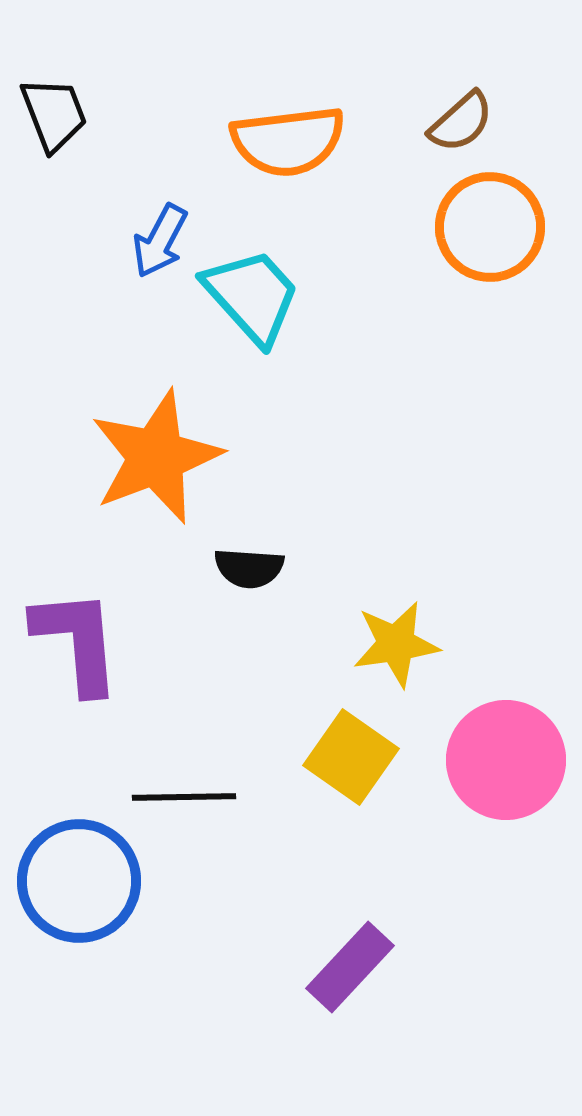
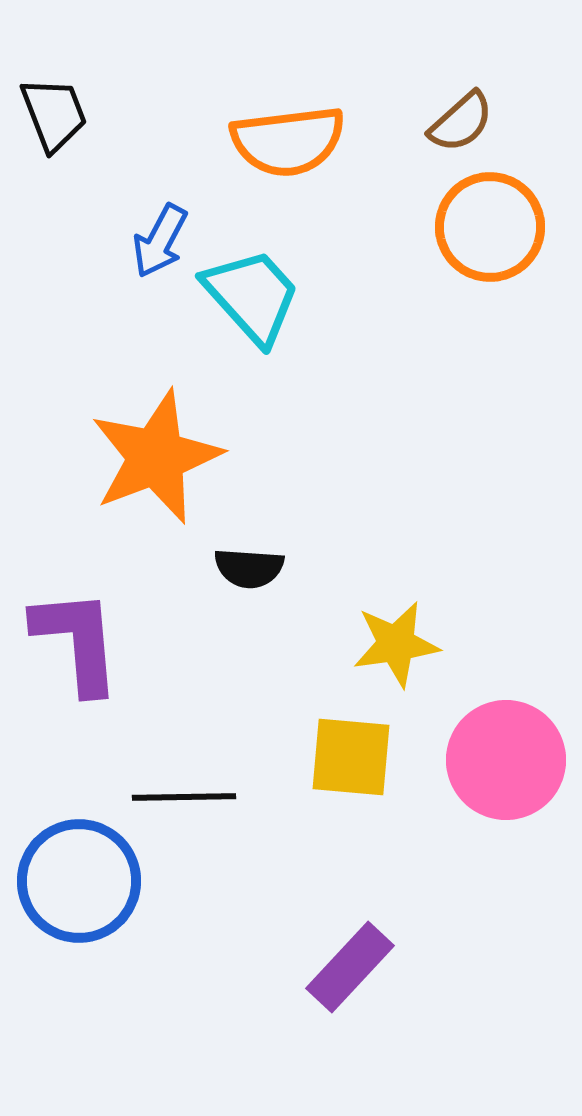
yellow square: rotated 30 degrees counterclockwise
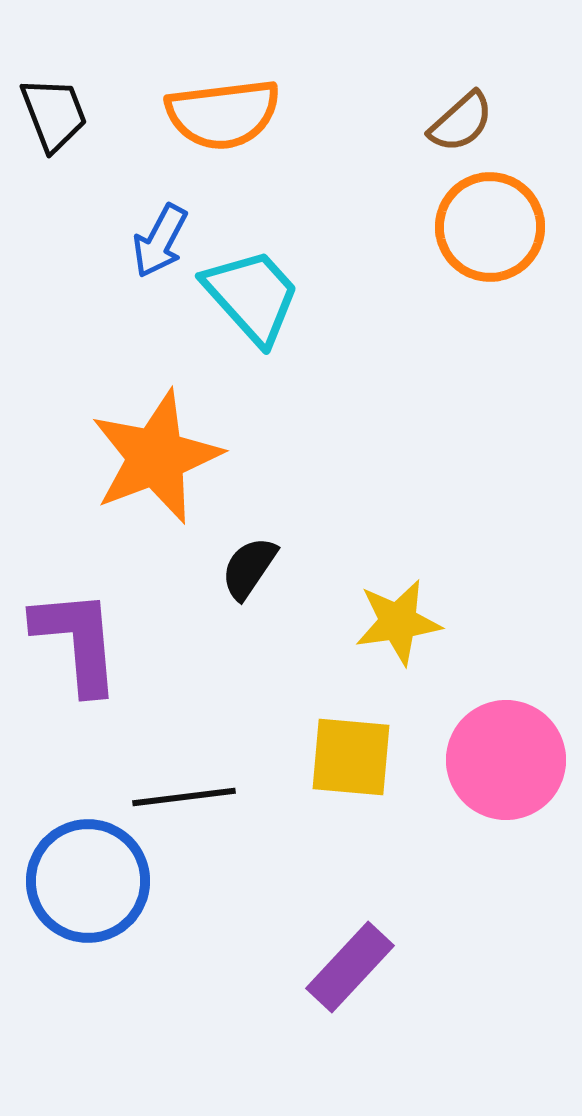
orange semicircle: moved 65 px left, 27 px up
black semicircle: rotated 120 degrees clockwise
yellow star: moved 2 px right, 22 px up
black line: rotated 6 degrees counterclockwise
blue circle: moved 9 px right
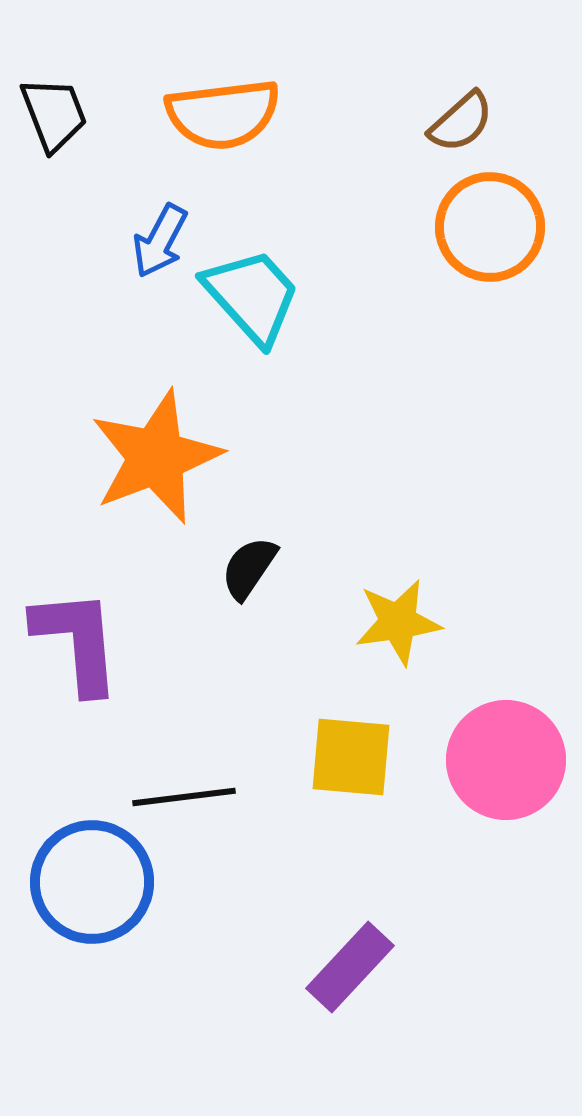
blue circle: moved 4 px right, 1 px down
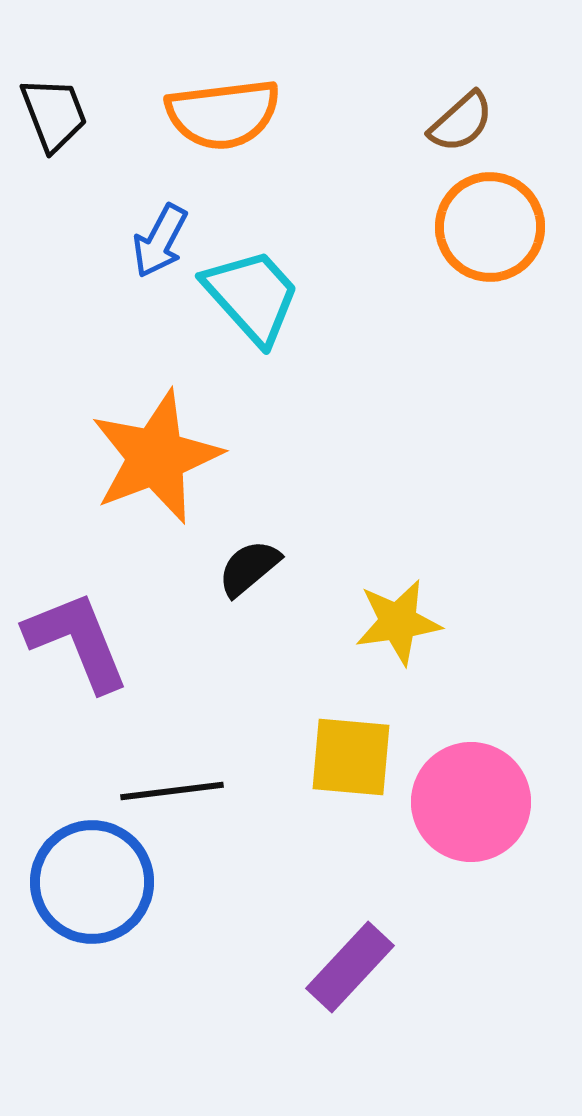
black semicircle: rotated 16 degrees clockwise
purple L-shape: rotated 17 degrees counterclockwise
pink circle: moved 35 px left, 42 px down
black line: moved 12 px left, 6 px up
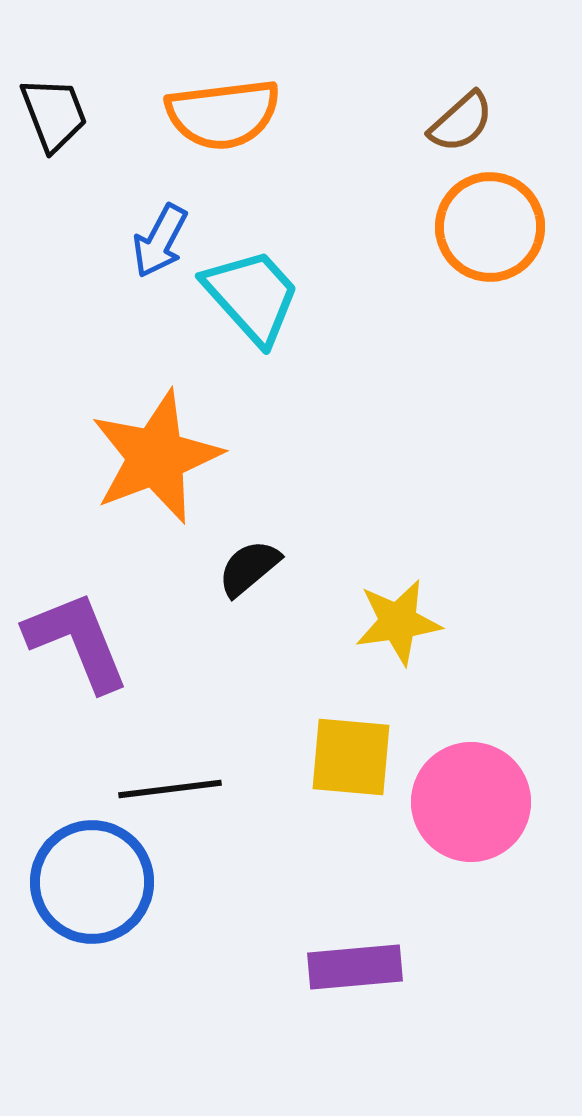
black line: moved 2 px left, 2 px up
purple rectangle: moved 5 px right; rotated 42 degrees clockwise
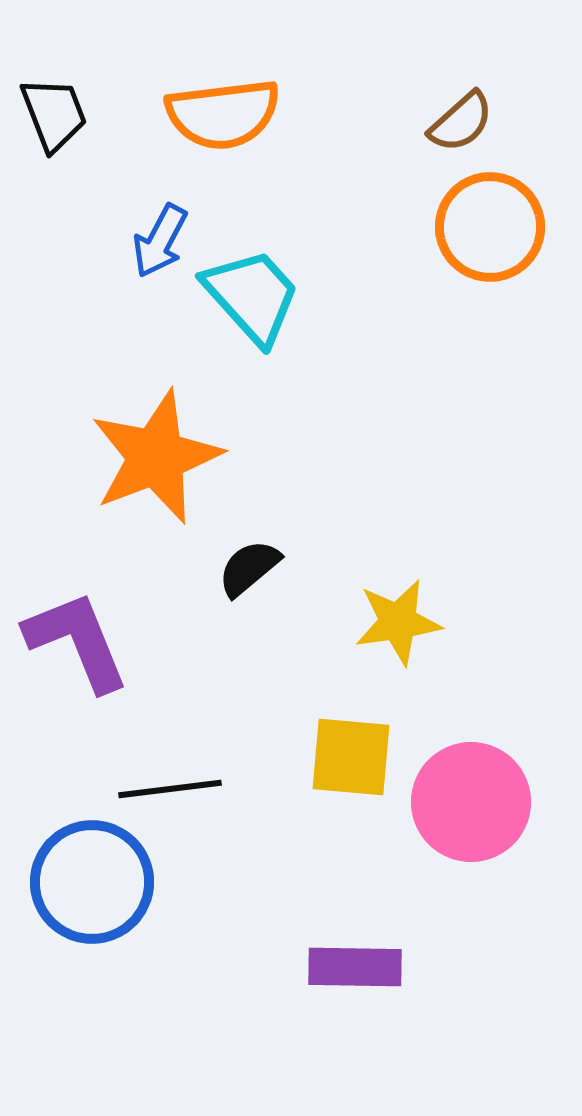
purple rectangle: rotated 6 degrees clockwise
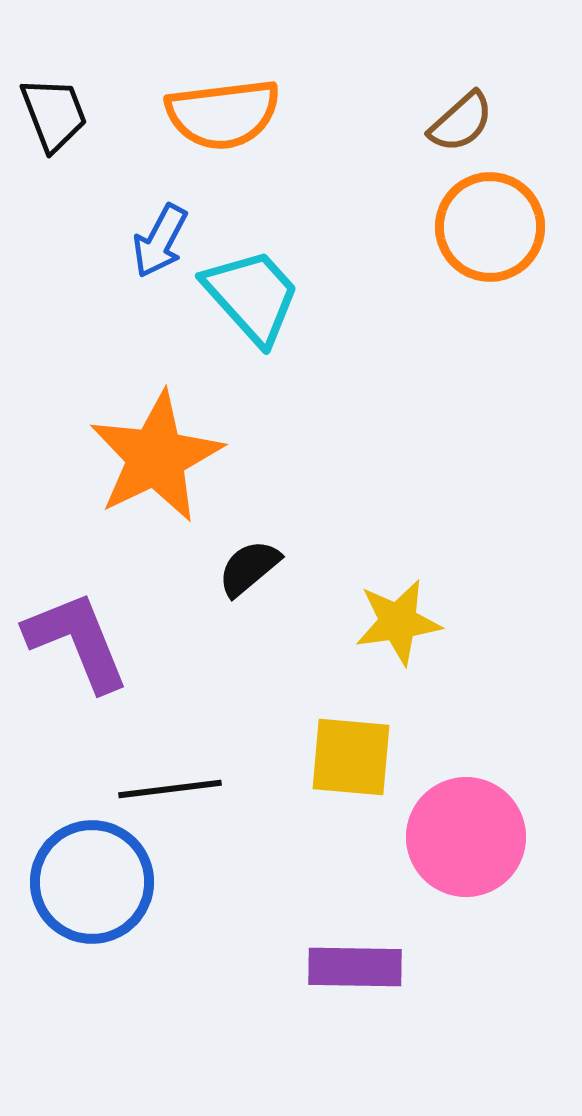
orange star: rotated 5 degrees counterclockwise
pink circle: moved 5 px left, 35 px down
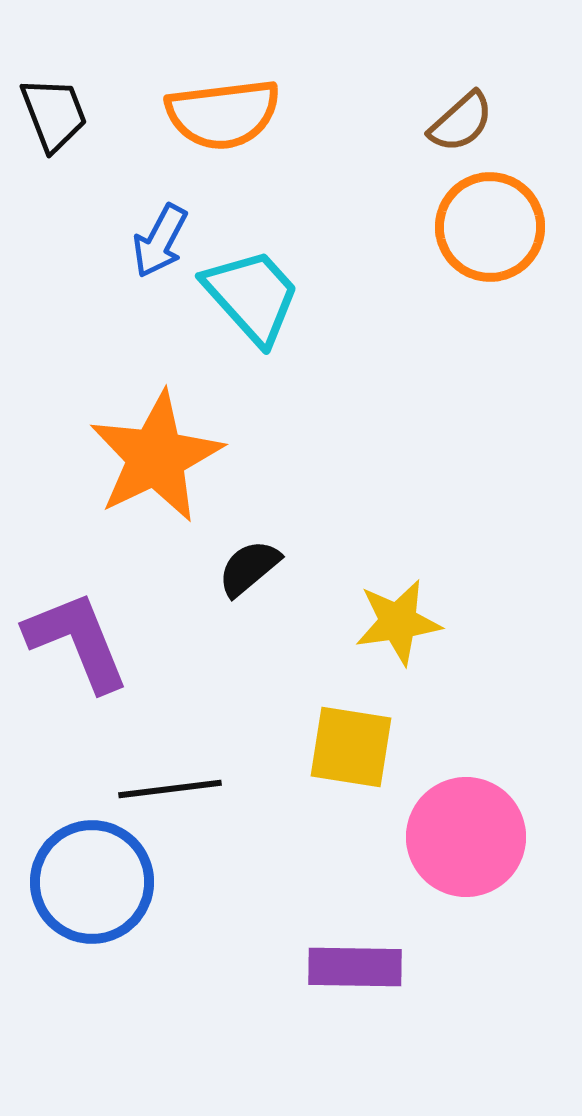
yellow square: moved 10 px up; rotated 4 degrees clockwise
